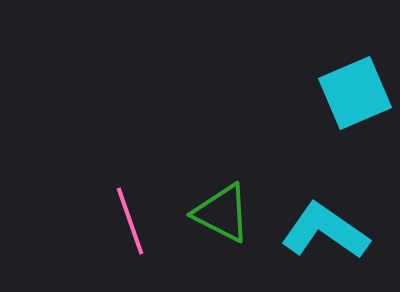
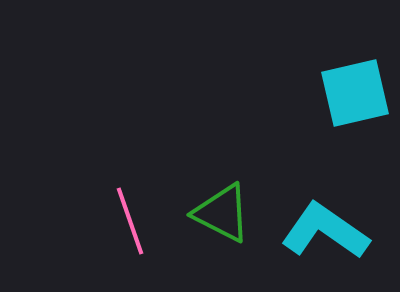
cyan square: rotated 10 degrees clockwise
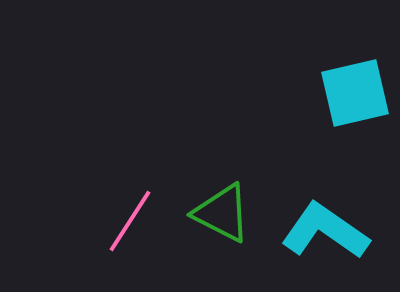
pink line: rotated 52 degrees clockwise
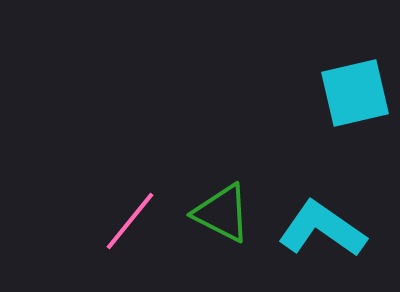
pink line: rotated 6 degrees clockwise
cyan L-shape: moved 3 px left, 2 px up
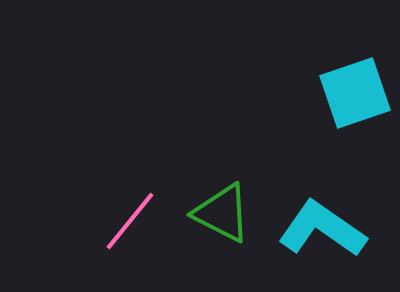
cyan square: rotated 6 degrees counterclockwise
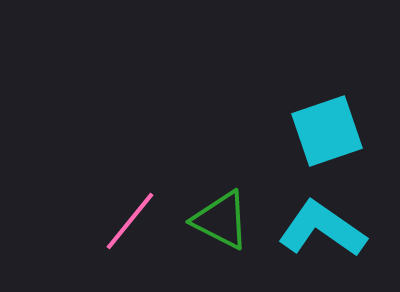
cyan square: moved 28 px left, 38 px down
green triangle: moved 1 px left, 7 px down
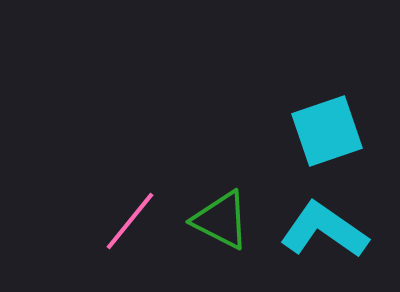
cyan L-shape: moved 2 px right, 1 px down
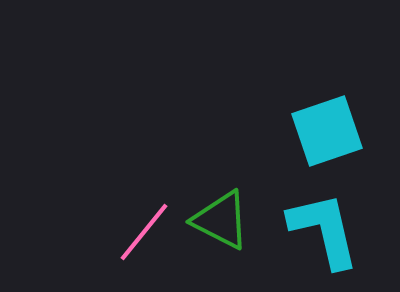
pink line: moved 14 px right, 11 px down
cyan L-shape: rotated 42 degrees clockwise
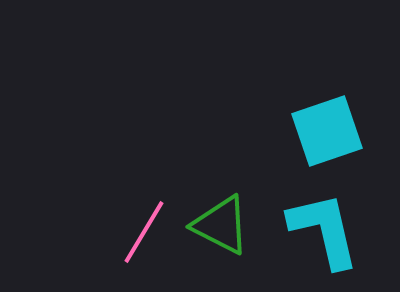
green triangle: moved 5 px down
pink line: rotated 8 degrees counterclockwise
